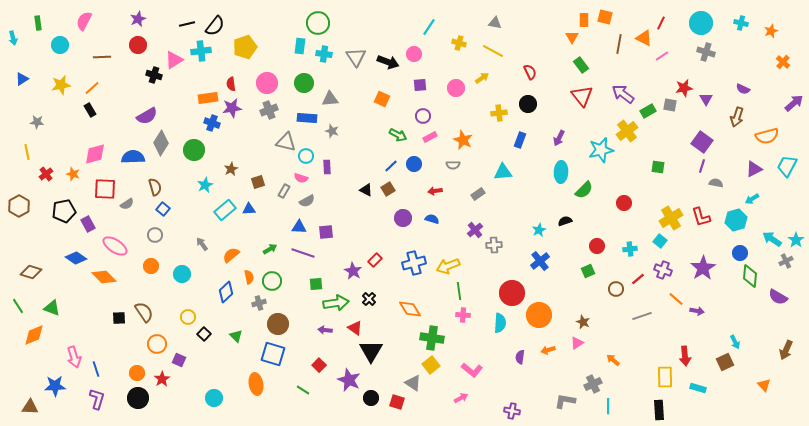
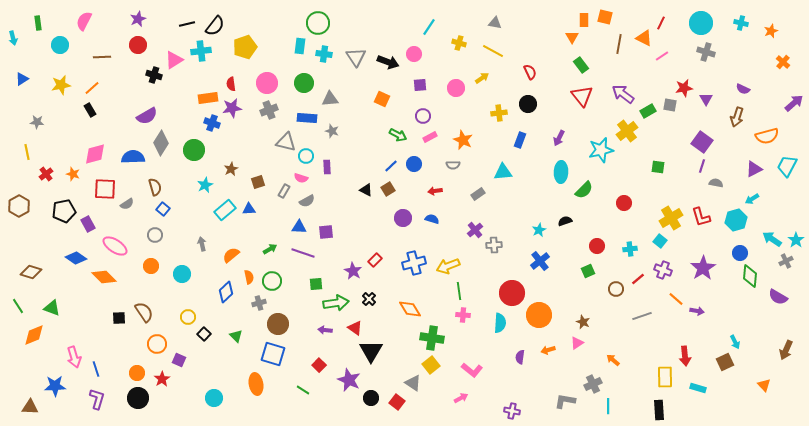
gray arrow at (202, 244): rotated 24 degrees clockwise
red square at (397, 402): rotated 21 degrees clockwise
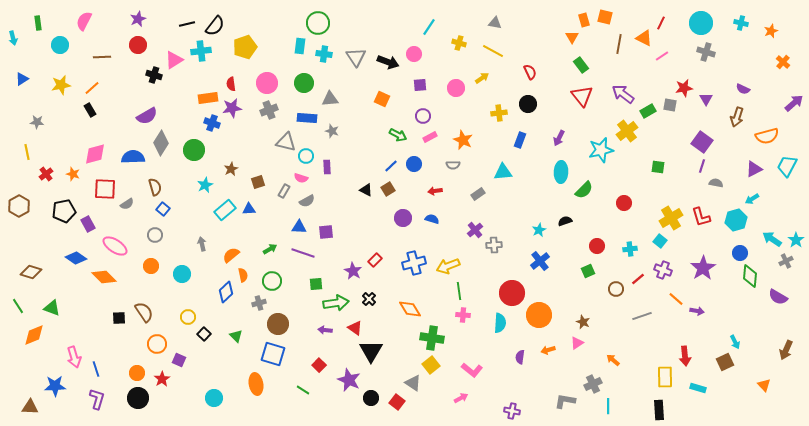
orange rectangle at (584, 20): rotated 16 degrees counterclockwise
orange semicircle at (249, 277): moved 6 px left, 2 px up
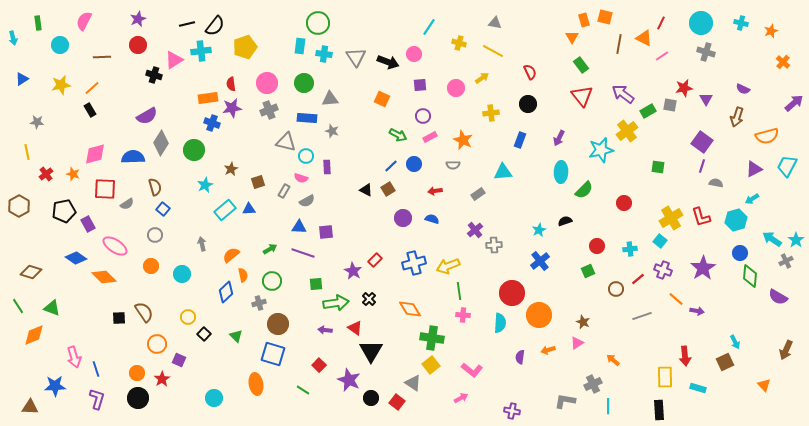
yellow cross at (499, 113): moved 8 px left
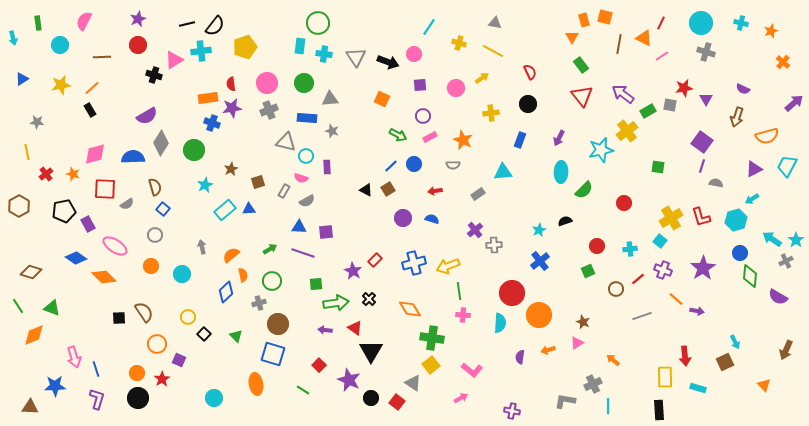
gray arrow at (202, 244): moved 3 px down
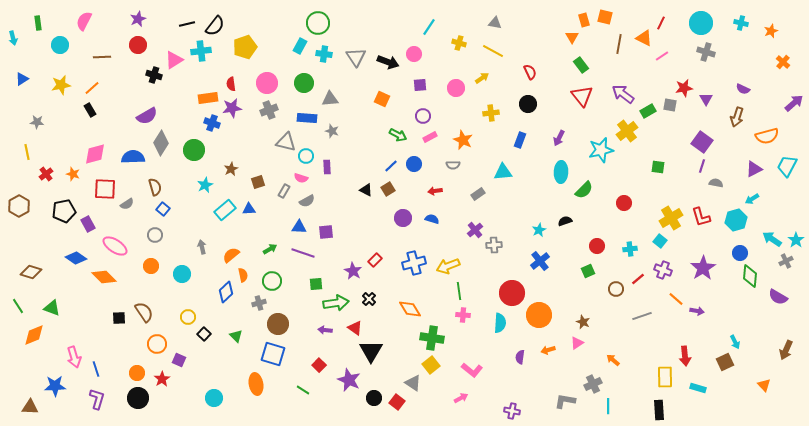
cyan rectangle at (300, 46): rotated 21 degrees clockwise
black circle at (371, 398): moved 3 px right
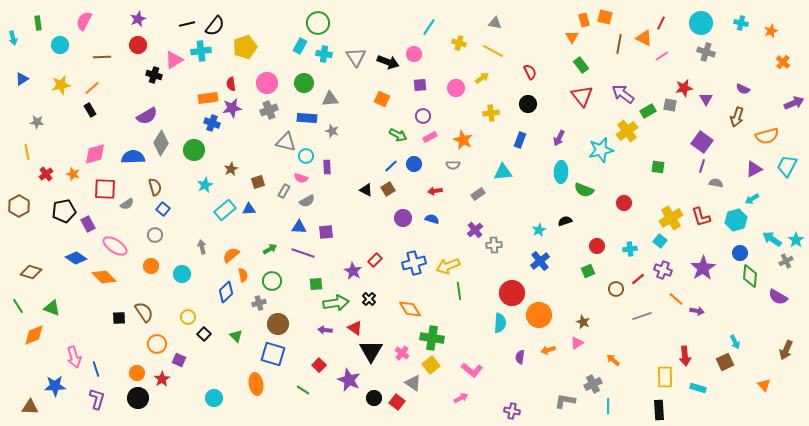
purple arrow at (794, 103): rotated 18 degrees clockwise
green semicircle at (584, 190): rotated 66 degrees clockwise
pink cross at (463, 315): moved 61 px left, 38 px down; rotated 32 degrees clockwise
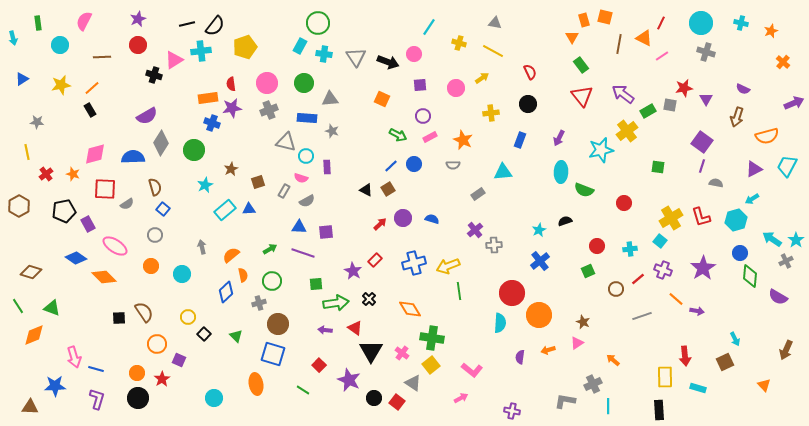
red arrow at (435, 191): moved 55 px left, 33 px down; rotated 144 degrees clockwise
cyan arrow at (735, 342): moved 3 px up
blue line at (96, 369): rotated 56 degrees counterclockwise
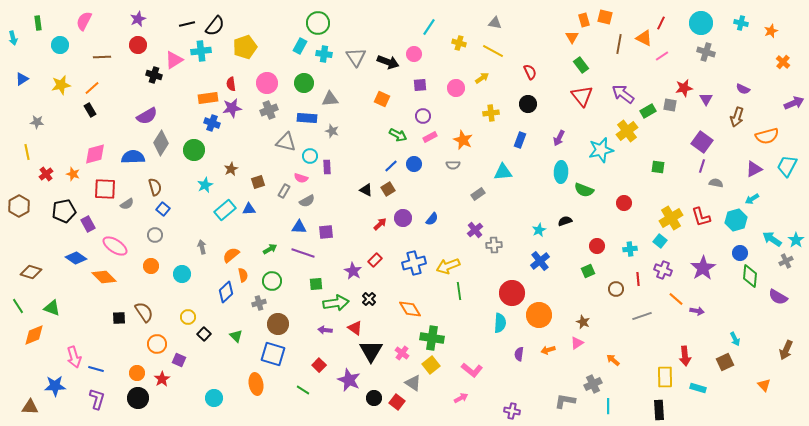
cyan circle at (306, 156): moved 4 px right
blue semicircle at (432, 219): rotated 112 degrees clockwise
red line at (638, 279): rotated 56 degrees counterclockwise
purple semicircle at (520, 357): moved 1 px left, 3 px up
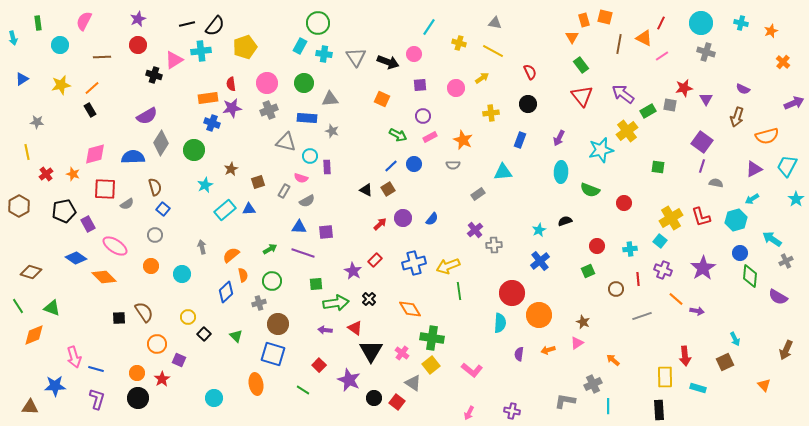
green semicircle at (584, 190): moved 6 px right
cyan star at (796, 240): moved 41 px up
pink arrow at (461, 398): moved 8 px right, 15 px down; rotated 144 degrees clockwise
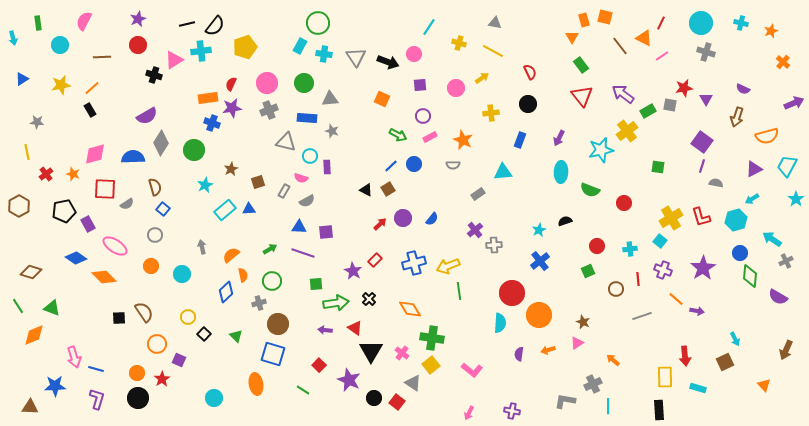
brown line at (619, 44): moved 1 px right, 2 px down; rotated 48 degrees counterclockwise
red semicircle at (231, 84): rotated 32 degrees clockwise
